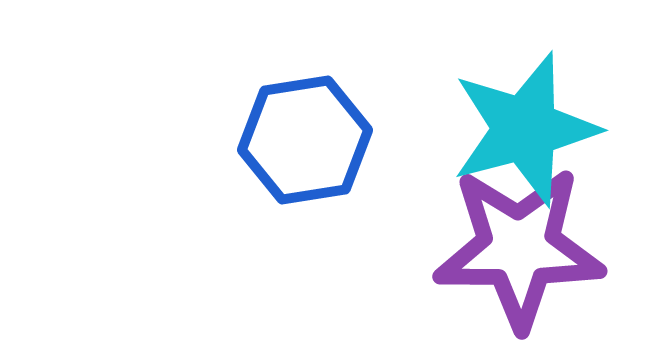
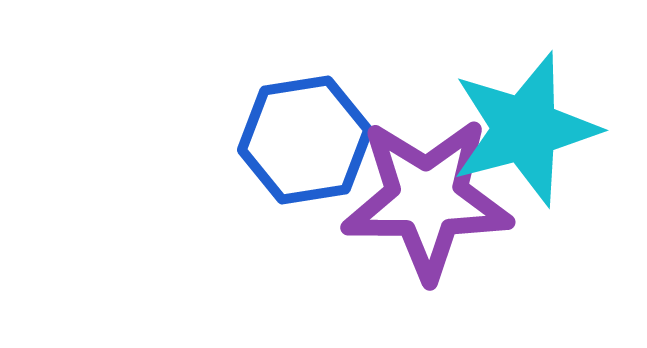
purple star: moved 92 px left, 49 px up
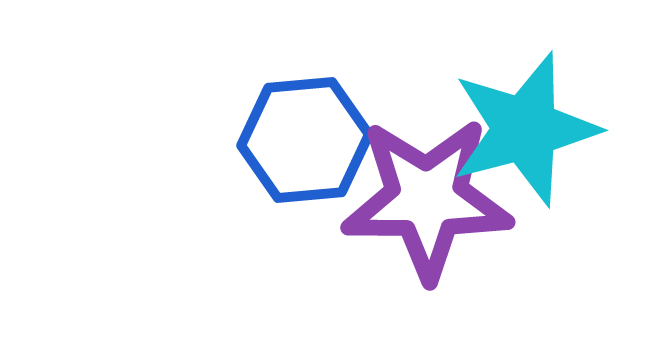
blue hexagon: rotated 4 degrees clockwise
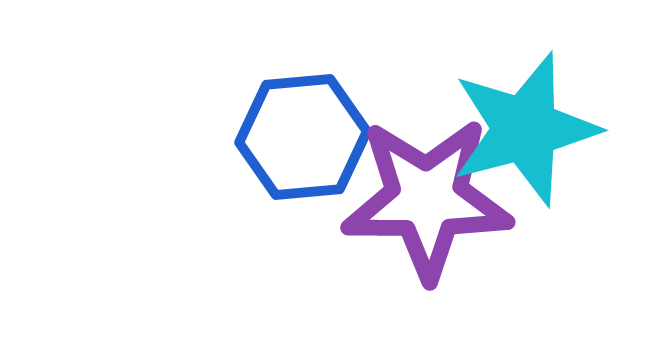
blue hexagon: moved 2 px left, 3 px up
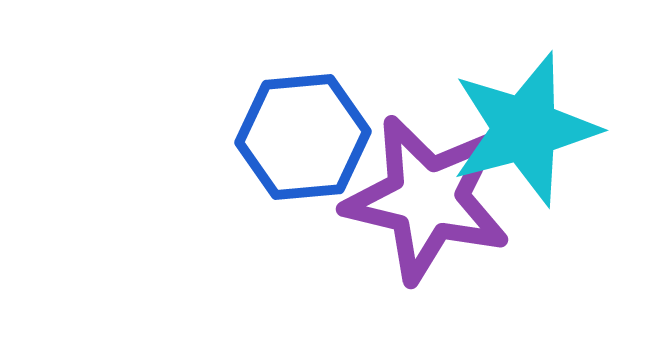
purple star: rotated 13 degrees clockwise
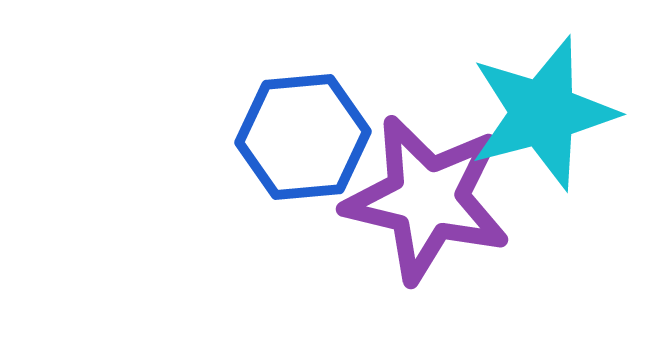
cyan star: moved 18 px right, 16 px up
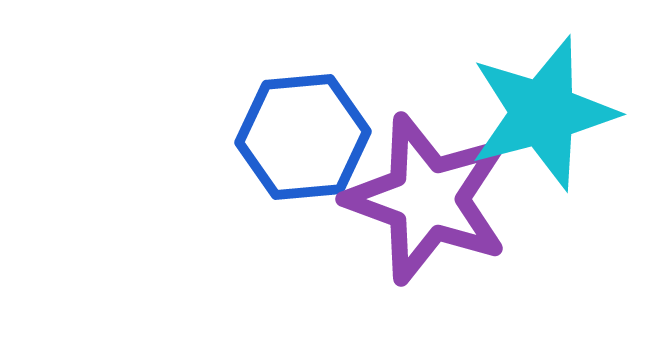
purple star: rotated 7 degrees clockwise
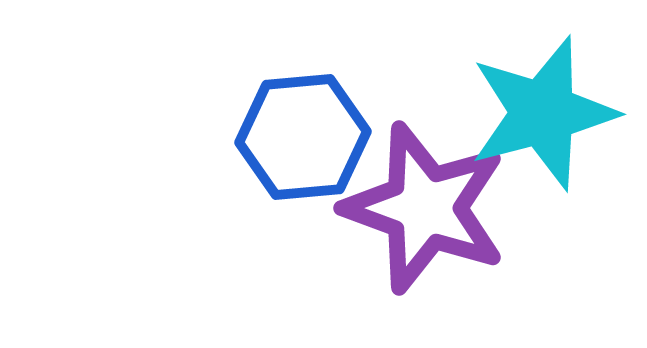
purple star: moved 2 px left, 9 px down
